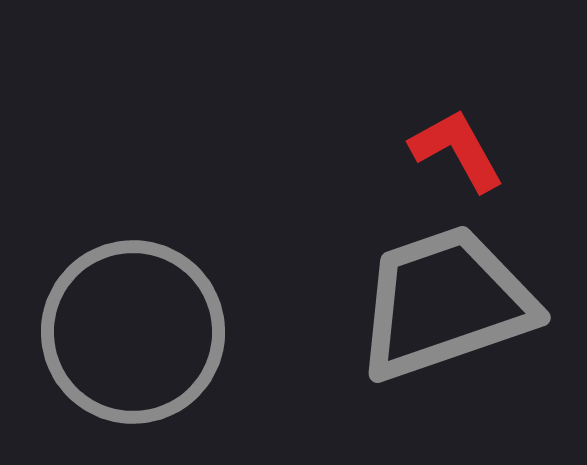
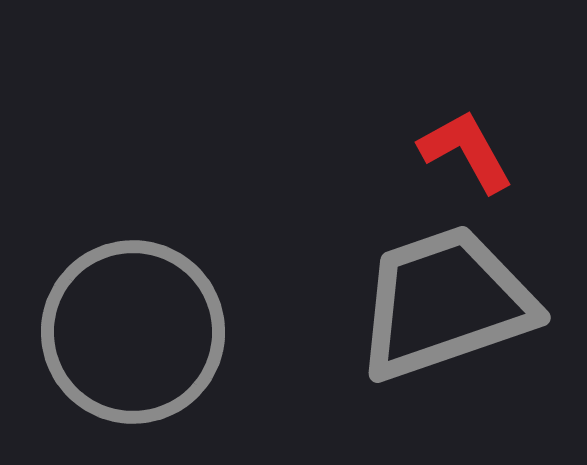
red L-shape: moved 9 px right, 1 px down
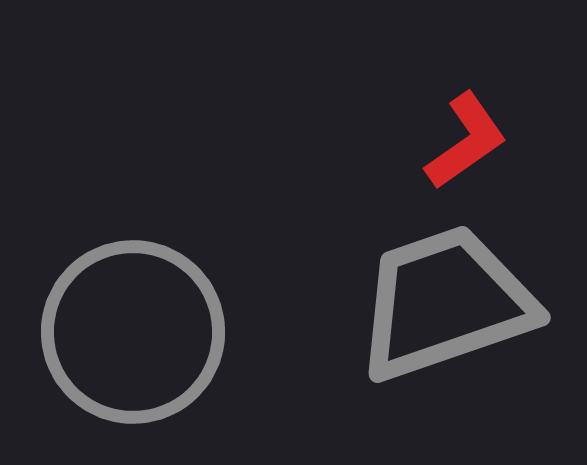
red L-shape: moved 10 px up; rotated 84 degrees clockwise
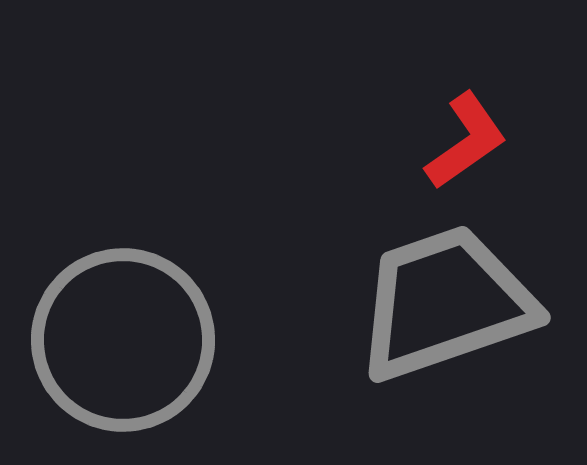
gray circle: moved 10 px left, 8 px down
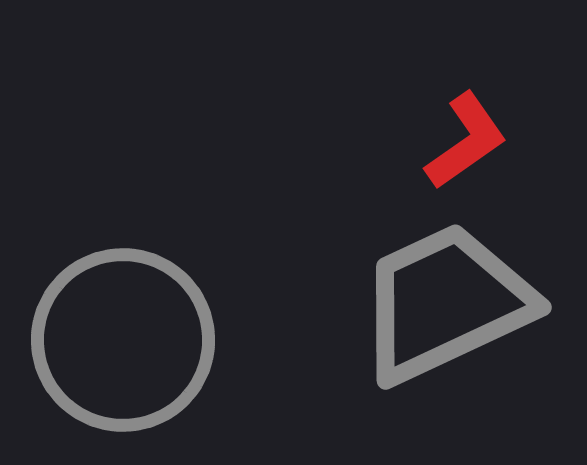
gray trapezoid: rotated 6 degrees counterclockwise
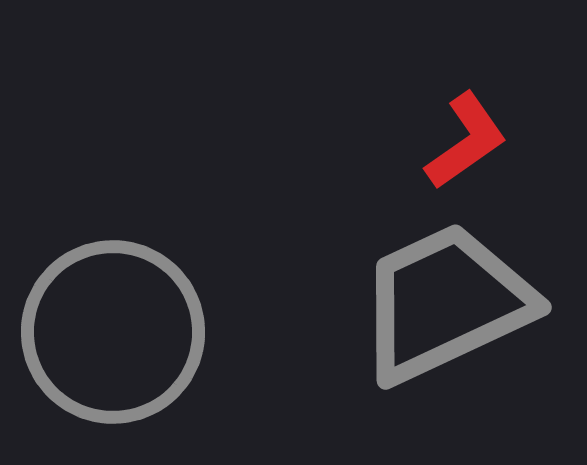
gray circle: moved 10 px left, 8 px up
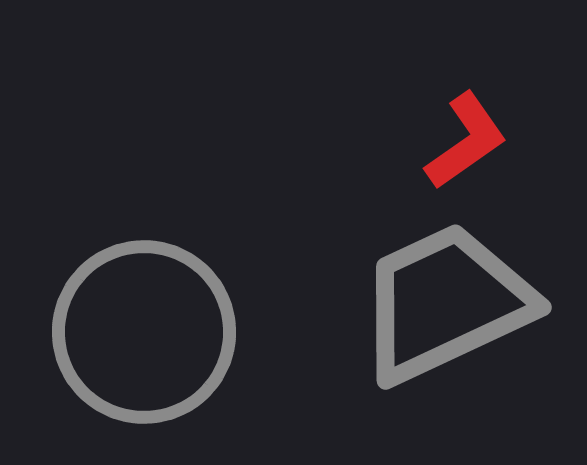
gray circle: moved 31 px right
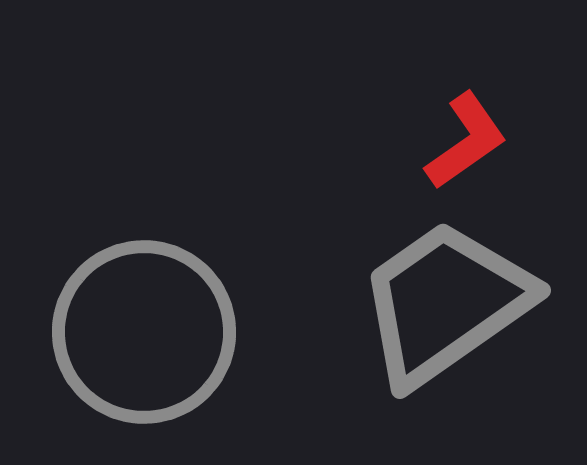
gray trapezoid: rotated 10 degrees counterclockwise
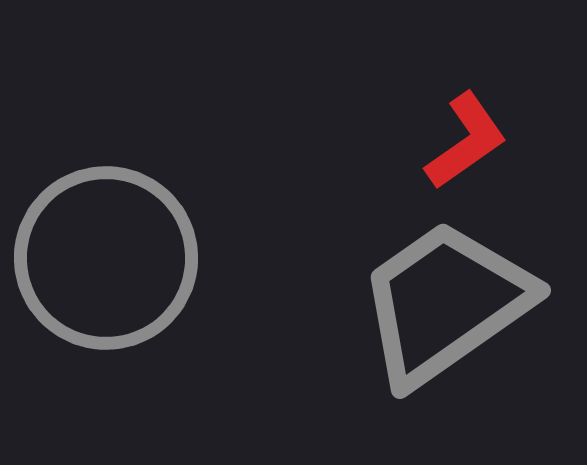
gray circle: moved 38 px left, 74 px up
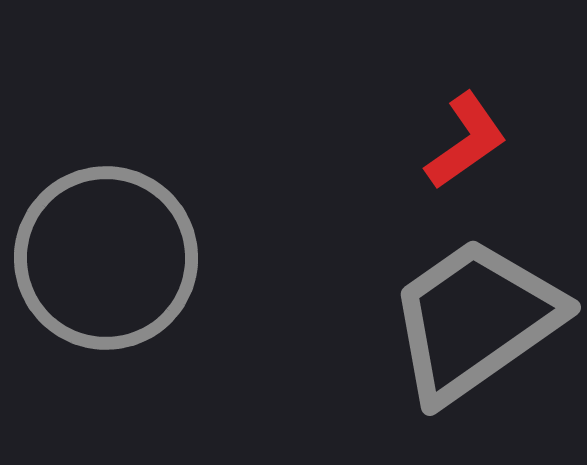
gray trapezoid: moved 30 px right, 17 px down
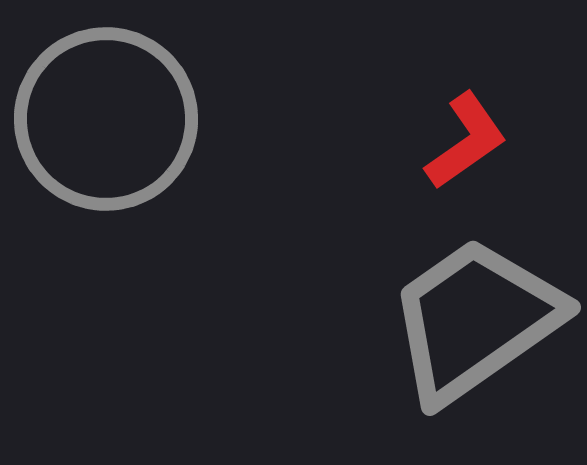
gray circle: moved 139 px up
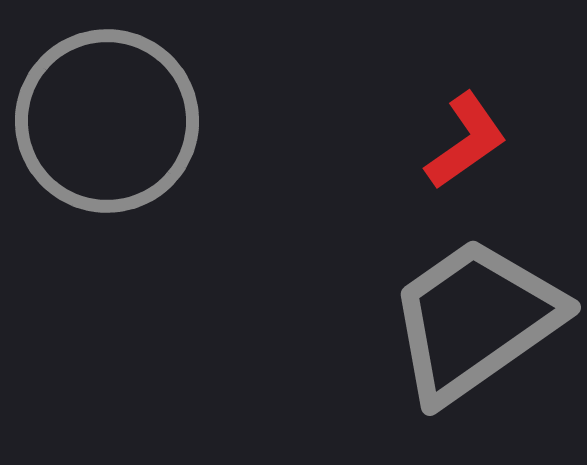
gray circle: moved 1 px right, 2 px down
